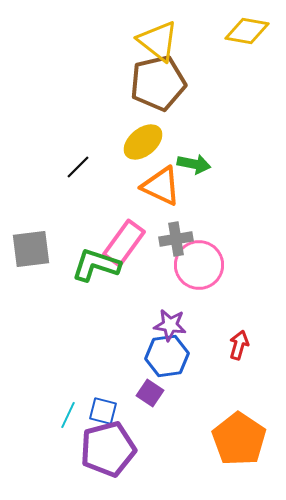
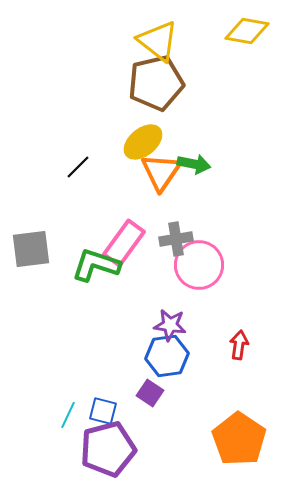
brown pentagon: moved 2 px left
orange triangle: moved 14 px up; rotated 39 degrees clockwise
red arrow: rotated 8 degrees counterclockwise
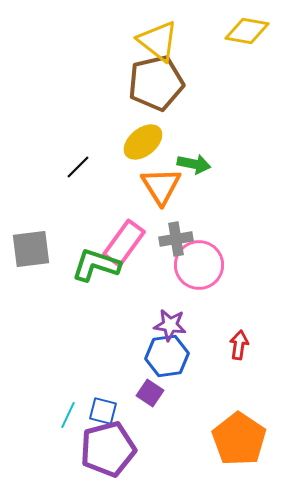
orange triangle: moved 14 px down; rotated 6 degrees counterclockwise
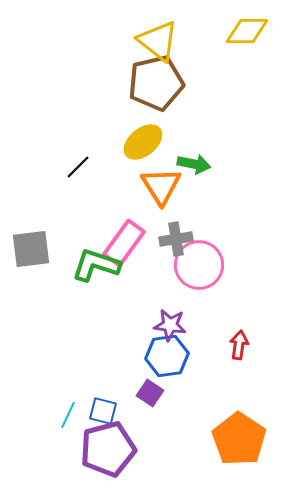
yellow diamond: rotated 9 degrees counterclockwise
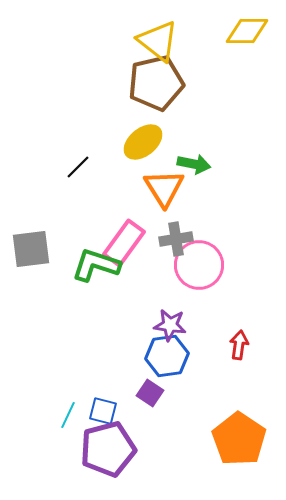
orange triangle: moved 3 px right, 2 px down
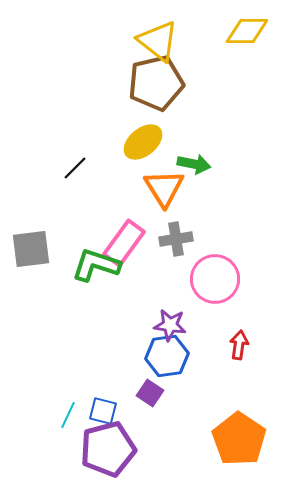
black line: moved 3 px left, 1 px down
pink circle: moved 16 px right, 14 px down
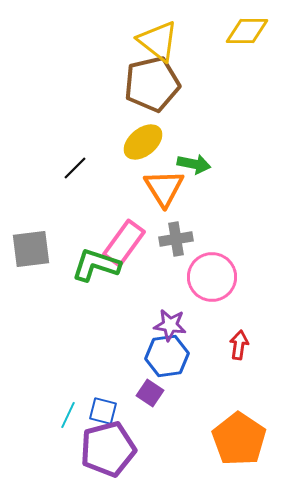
brown pentagon: moved 4 px left, 1 px down
pink circle: moved 3 px left, 2 px up
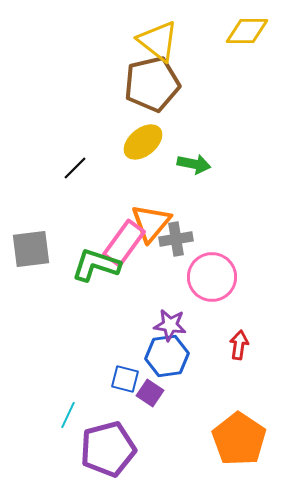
orange triangle: moved 13 px left, 35 px down; rotated 12 degrees clockwise
blue square: moved 22 px right, 32 px up
